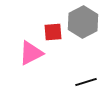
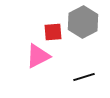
pink triangle: moved 7 px right, 3 px down
black line: moved 2 px left, 5 px up
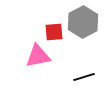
red square: moved 1 px right
pink triangle: rotated 16 degrees clockwise
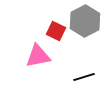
gray hexagon: moved 2 px right, 1 px up
red square: moved 2 px right, 1 px up; rotated 30 degrees clockwise
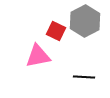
black line: rotated 20 degrees clockwise
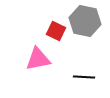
gray hexagon: rotated 20 degrees counterclockwise
pink triangle: moved 3 px down
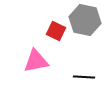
gray hexagon: moved 1 px up
pink triangle: moved 2 px left, 2 px down
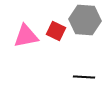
gray hexagon: rotated 8 degrees counterclockwise
pink triangle: moved 10 px left, 25 px up
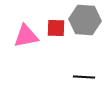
red square: moved 3 px up; rotated 24 degrees counterclockwise
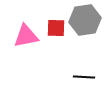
gray hexagon: rotated 12 degrees counterclockwise
